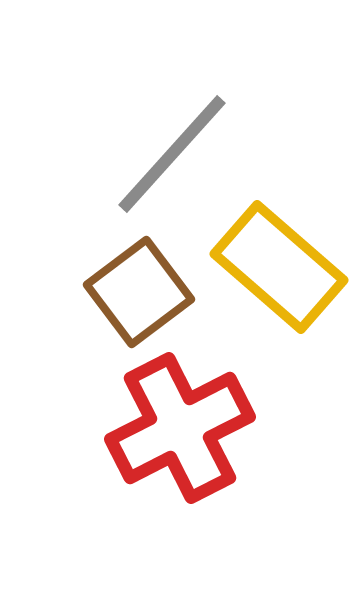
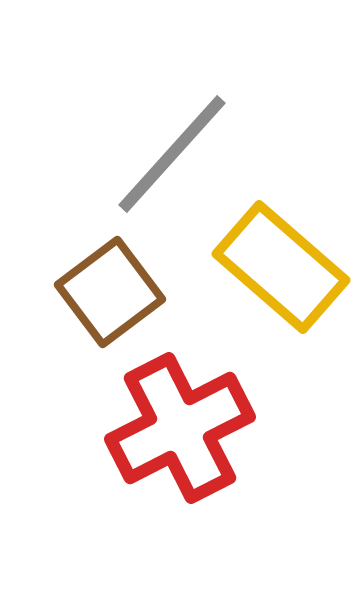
yellow rectangle: moved 2 px right
brown square: moved 29 px left
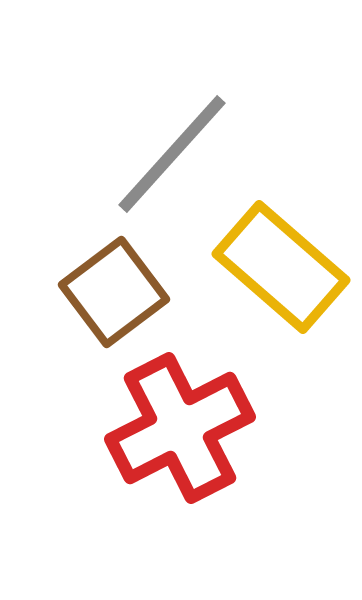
brown square: moved 4 px right
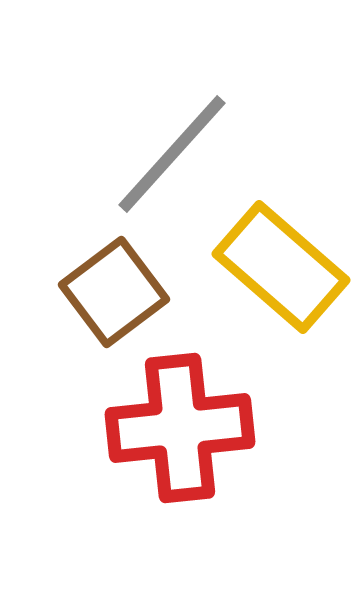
red cross: rotated 21 degrees clockwise
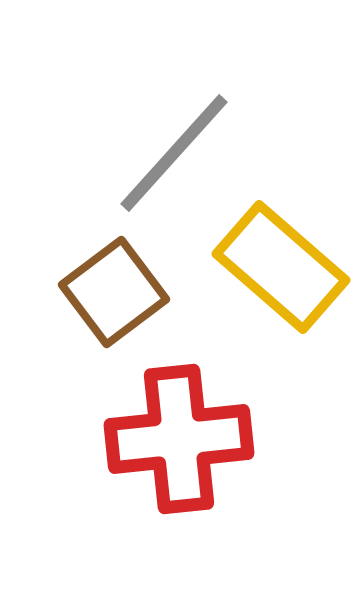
gray line: moved 2 px right, 1 px up
red cross: moved 1 px left, 11 px down
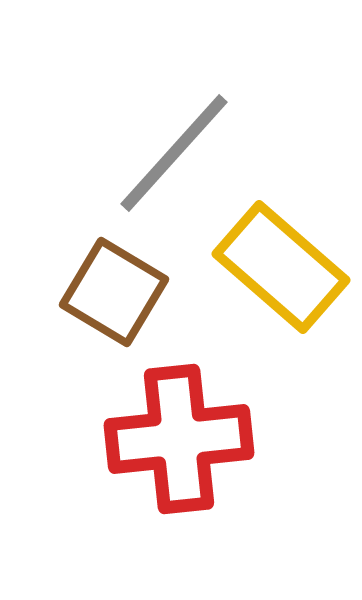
brown square: rotated 22 degrees counterclockwise
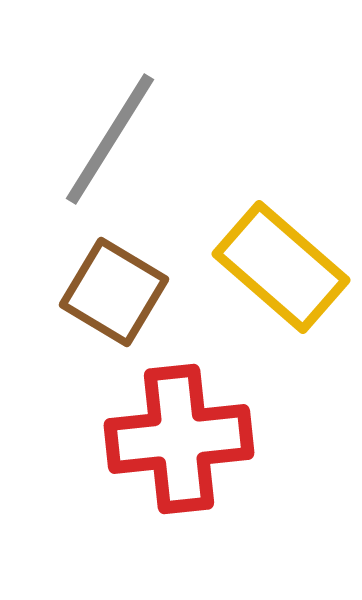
gray line: moved 64 px left, 14 px up; rotated 10 degrees counterclockwise
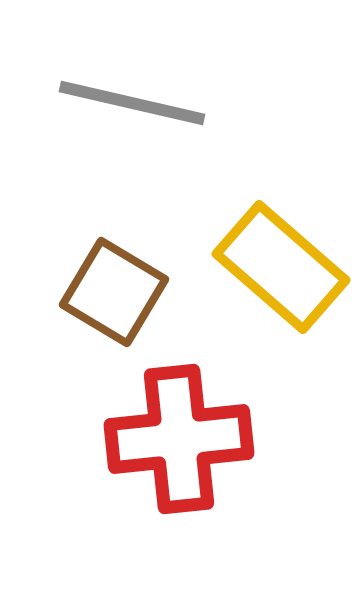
gray line: moved 22 px right, 36 px up; rotated 71 degrees clockwise
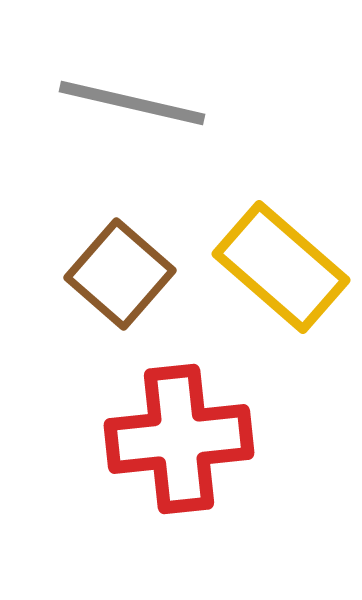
brown square: moved 6 px right, 18 px up; rotated 10 degrees clockwise
